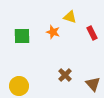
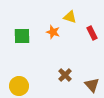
brown triangle: moved 1 px left, 1 px down
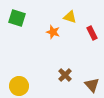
green square: moved 5 px left, 18 px up; rotated 18 degrees clockwise
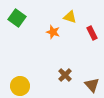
green square: rotated 18 degrees clockwise
yellow circle: moved 1 px right
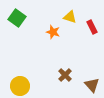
red rectangle: moved 6 px up
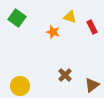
brown triangle: rotated 35 degrees clockwise
